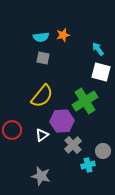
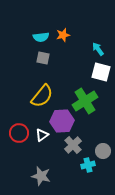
red circle: moved 7 px right, 3 px down
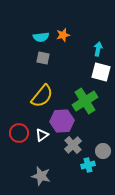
cyan arrow: rotated 48 degrees clockwise
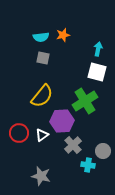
white square: moved 4 px left
cyan cross: rotated 24 degrees clockwise
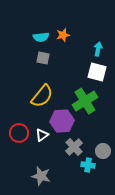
gray cross: moved 1 px right, 2 px down
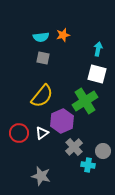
white square: moved 2 px down
purple hexagon: rotated 20 degrees counterclockwise
white triangle: moved 2 px up
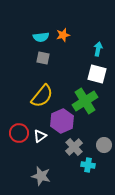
white triangle: moved 2 px left, 3 px down
gray circle: moved 1 px right, 6 px up
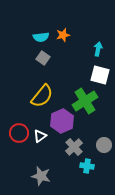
gray square: rotated 24 degrees clockwise
white square: moved 3 px right, 1 px down
cyan cross: moved 1 px left, 1 px down
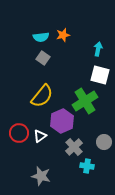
gray circle: moved 3 px up
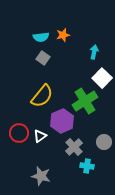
cyan arrow: moved 4 px left, 3 px down
white square: moved 2 px right, 3 px down; rotated 30 degrees clockwise
